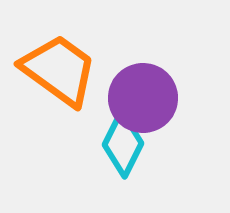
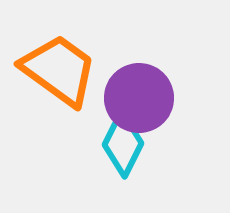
purple circle: moved 4 px left
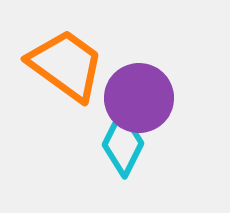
orange trapezoid: moved 7 px right, 5 px up
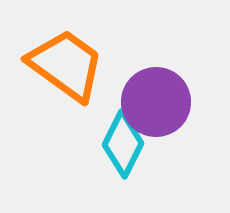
purple circle: moved 17 px right, 4 px down
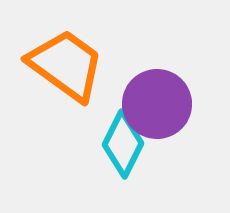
purple circle: moved 1 px right, 2 px down
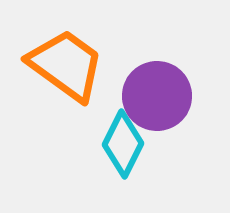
purple circle: moved 8 px up
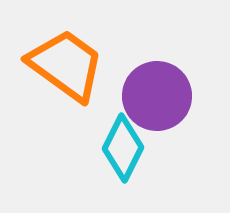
cyan diamond: moved 4 px down
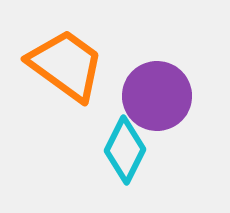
cyan diamond: moved 2 px right, 2 px down
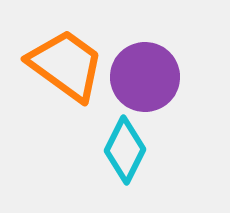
purple circle: moved 12 px left, 19 px up
